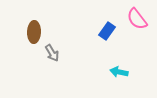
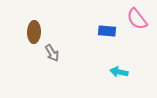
blue rectangle: rotated 60 degrees clockwise
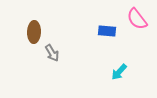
cyan arrow: rotated 60 degrees counterclockwise
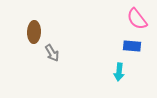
blue rectangle: moved 25 px right, 15 px down
cyan arrow: rotated 36 degrees counterclockwise
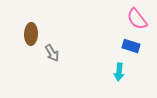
brown ellipse: moved 3 px left, 2 px down
blue rectangle: moved 1 px left; rotated 12 degrees clockwise
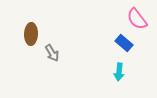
blue rectangle: moved 7 px left, 3 px up; rotated 24 degrees clockwise
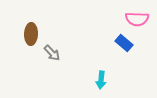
pink semicircle: rotated 50 degrees counterclockwise
gray arrow: rotated 12 degrees counterclockwise
cyan arrow: moved 18 px left, 8 px down
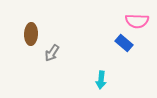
pink semicircle: moved 2 px down
gray arrow: rotated 78 degrees clockwise
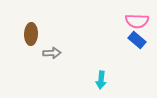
blue rectangle: moved 13 px right, 3 px up
gray arrow: rotated 126 degrees counterclockwise
